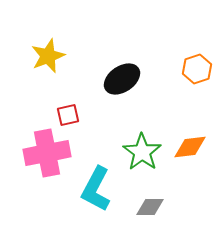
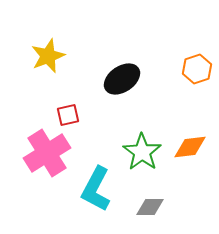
pink cross: rotated 21 degrees counterclockwise
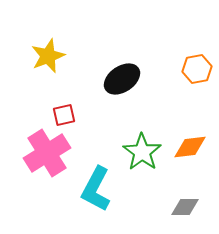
orange hexagon: rotated 8 degrees clockwise
red square: moved 4 px left
gray diamond: moved 35 px right
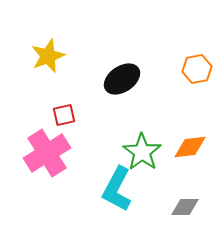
cyan L-shape: moved 21 px right
